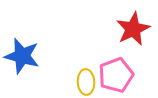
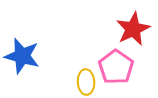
pink pentagon: moved 8 px up; rotated 16 degrees counterclockwise
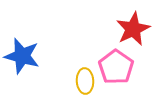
yellow ellipse: moved 1 px left, 1 px up
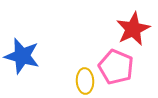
pink pentagon: rotated 12 degrees counterclockwise
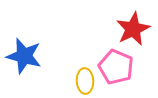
blue star: moved 2 px right
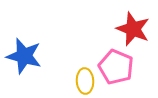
red star: rotated 24 degrees counterclockwise
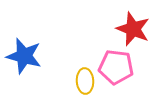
pink pentagon: rotated 16 degrees counterclockwise
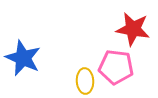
red star: rotated 12 degrees counterclockwise
blue star: moved 1 px left, 2 px down; rotated 9 degrees clockwise
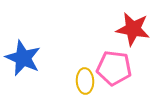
pink pentagon: moved 2 px left, 1 px down
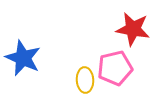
pink pentagon: moved 1 px right; rotated 20 degrees counterclockwise
yellow ellipse: moved 1 px up
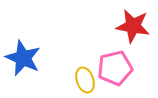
red star: moved 3 px up
yellow ellipse: rotated 15 degrees counterclockwise
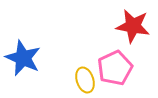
pink pentagon: rotated 12 degrees counterclockwise
